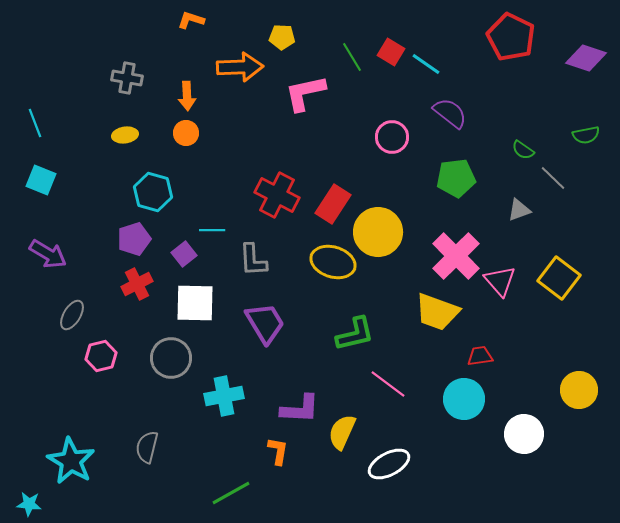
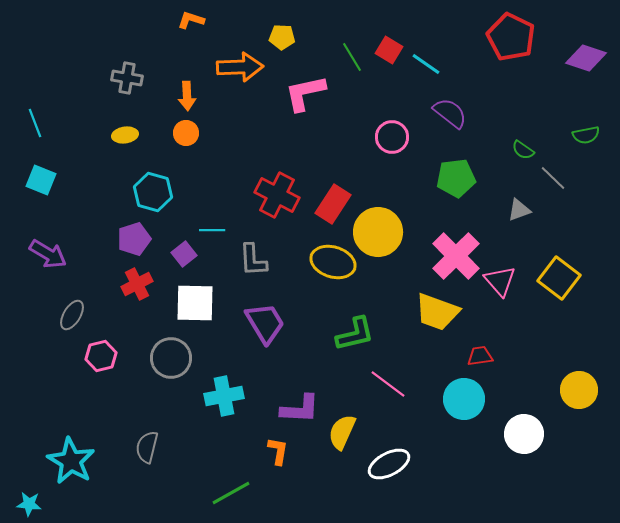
red square at (391, 52): moved 2 px left, 2 px up
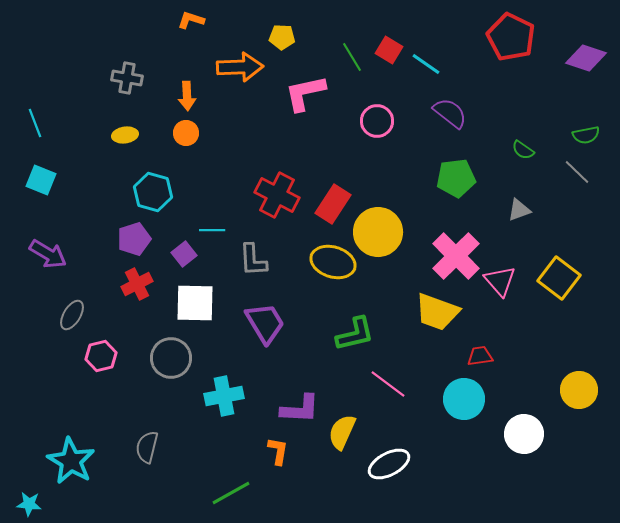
pink circle at (392, 137): moved 15 px left, 16 px up
gray line at (553, 178): moved 24 px right, 6 px up
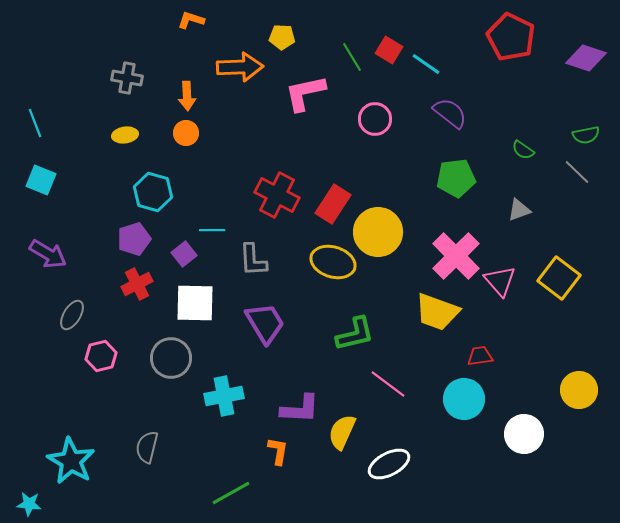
pink circle at (377, 121): moved 2 px left, 2 px up
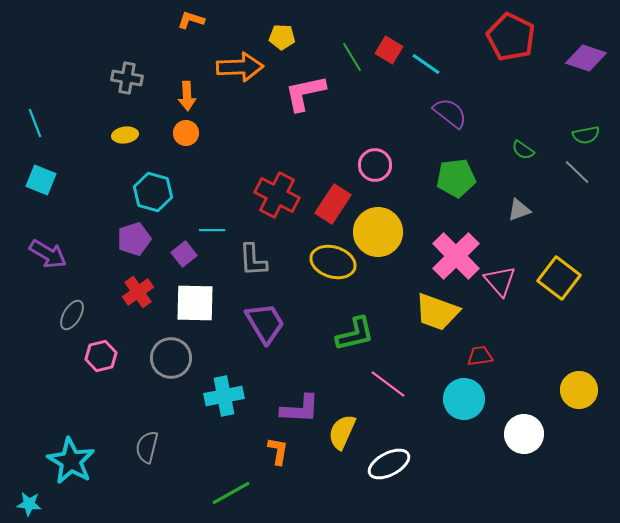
pink circle at (375, 119): moved 46 px down
red cross at (137, 284): moved 1 px right, 8 px down; rotated 8 degrees counterclockwise
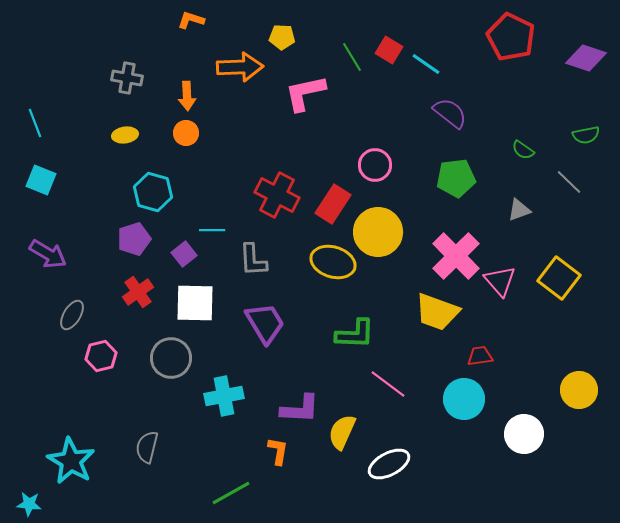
gray line at (577, 172): moved 8 px left, 10 px down
green L-shape at (355, 334): rotated 15 degrees clockwise
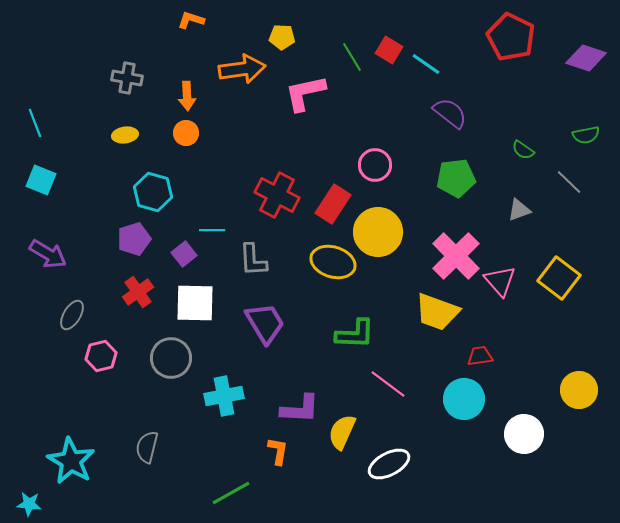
orange arrow at (240, 67): moved 2 px right, 2 px down; rotated 6 degrees counterclockwise
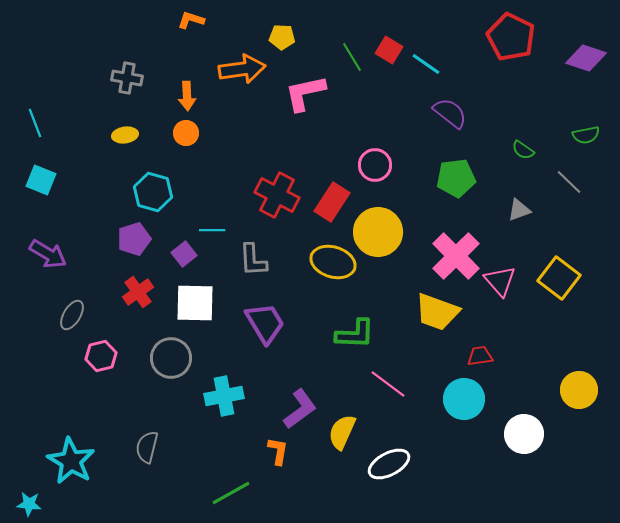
red rectangle at (333, 204): moved 1 px left, 2 px up
purple L-shape at (300, 409): rotated 39 degrees counterclockwise
